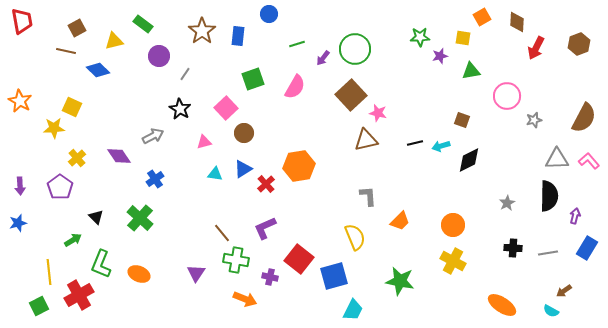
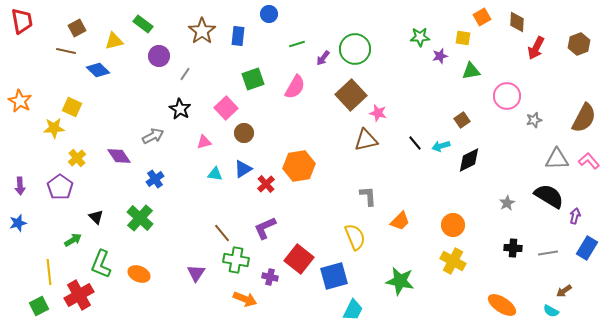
brown square at (462, 120): rotated 35 degrees clockwise
black line at (415, 143): rotated 63 degrees clockwise
black semicircle at (549, 196): rotated 60 degrees counterclockwise
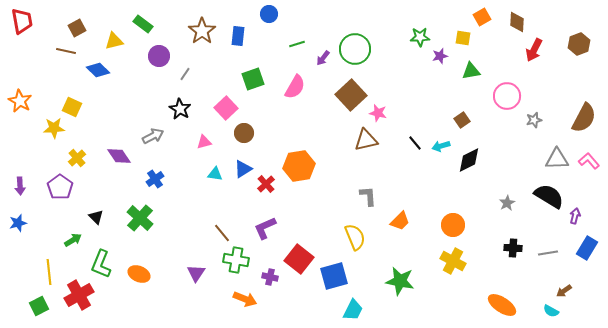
red arrow at (536, 48): moved 2 px left, 2 px down
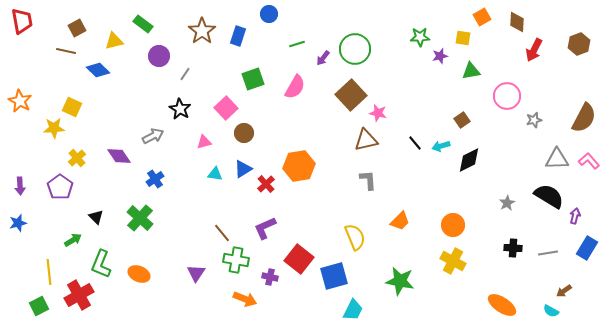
blue rectangle at (238, 36): rotated 12 degrees clockwise
gray L-shape at (368, 196): moved 16 px up
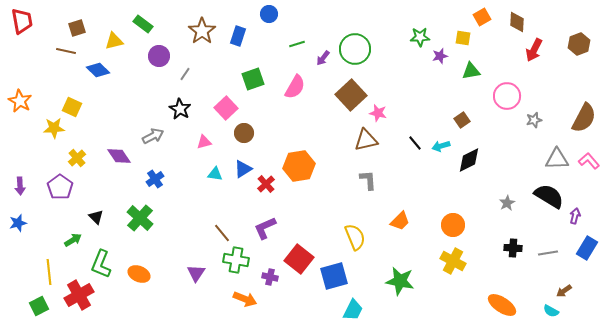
brown square at (77, 28): rotated 12 degrees clockwise
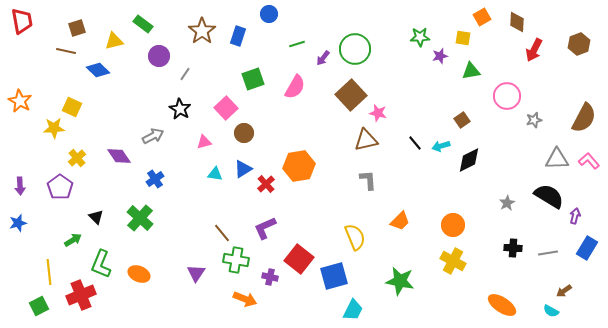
red cross at (79, 295): moved 2 px right; rotated 8 degrees clockwise
